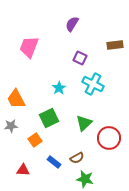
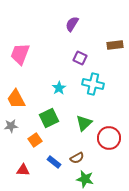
pink trapezoid: moved 9 px left, 7 px down
cyan cross: rotated 15 degrees counterclockwise
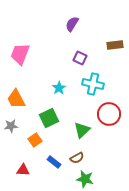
green triangle: moved 2 px left, 7 px down
red circle: moved 24 px up
